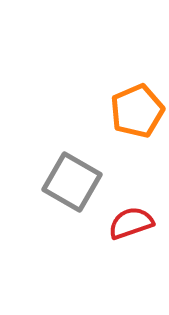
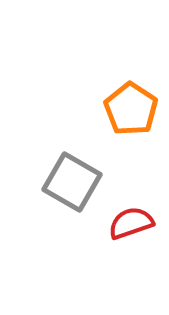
orange pentagon: moved 6 px left, 2 px up; rotated 16 degrees counterclockwise
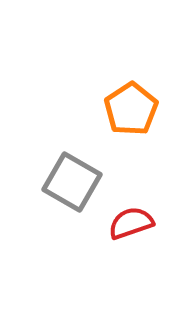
orange pentagon: rotated 6 degrees clockwise
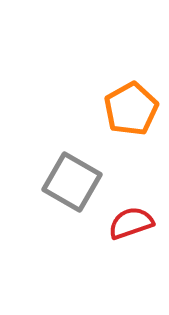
orange pentagon: rotated 4 degrees clockwise
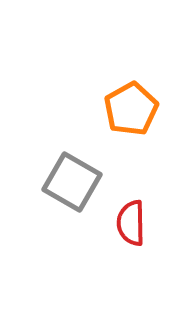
red semicircle: rotated 72 degrees counterclockwise
